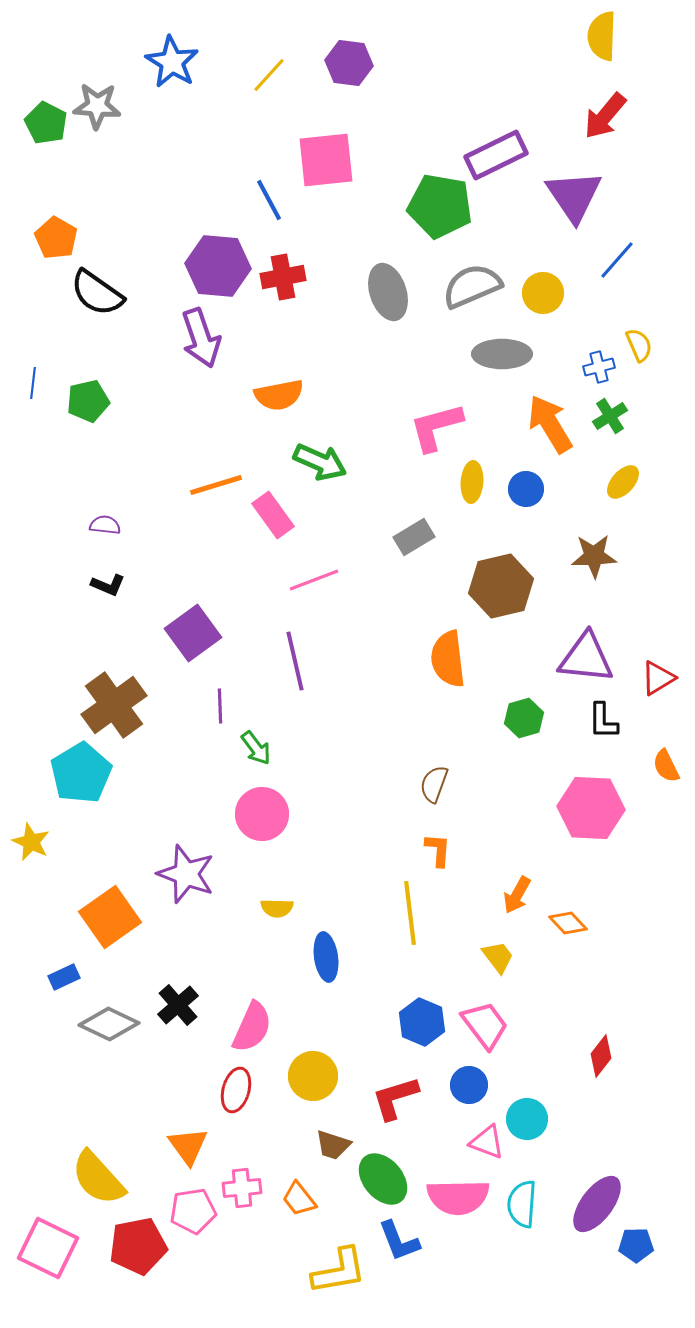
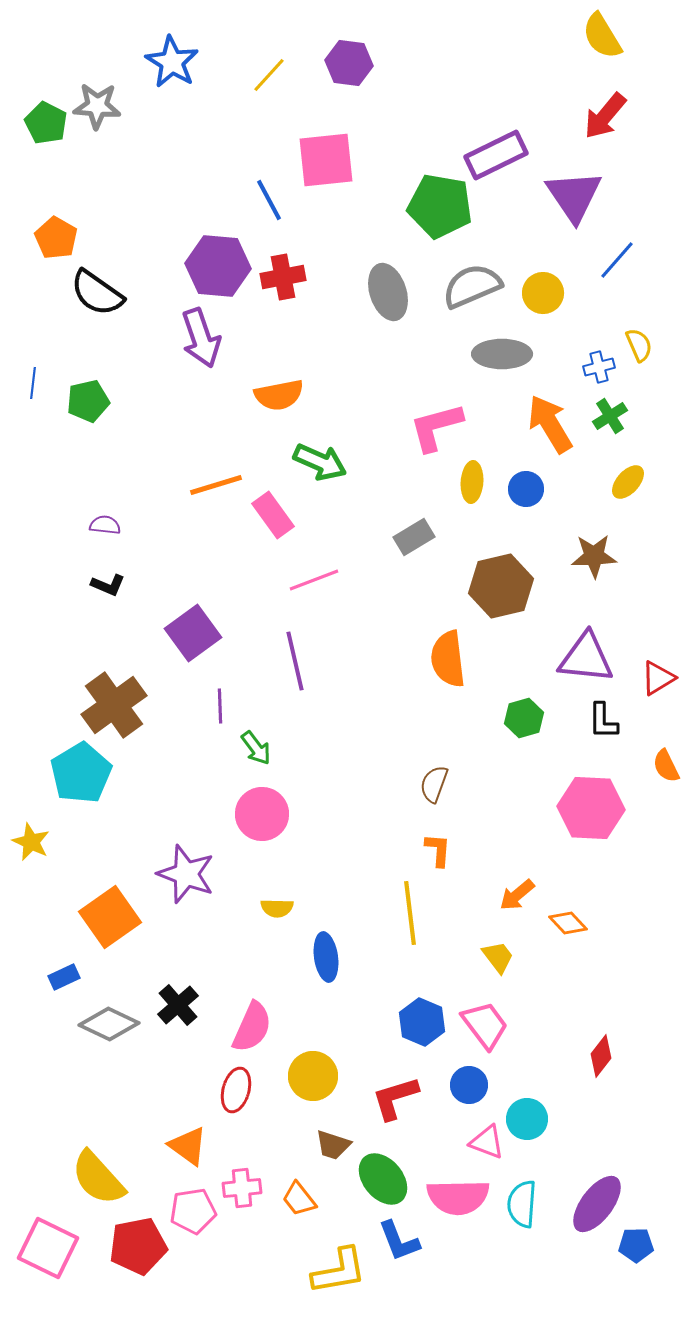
yellow semicircle at (602, 36): rotated 33 degrees counterclockwise
yellow ellipse at (623, 482): moved 5 px right
orange arrow at (517, 895): rotated 21 degrees clockwise
orange triangle at (188, 1146): rotated 18 degrees counterclockwise
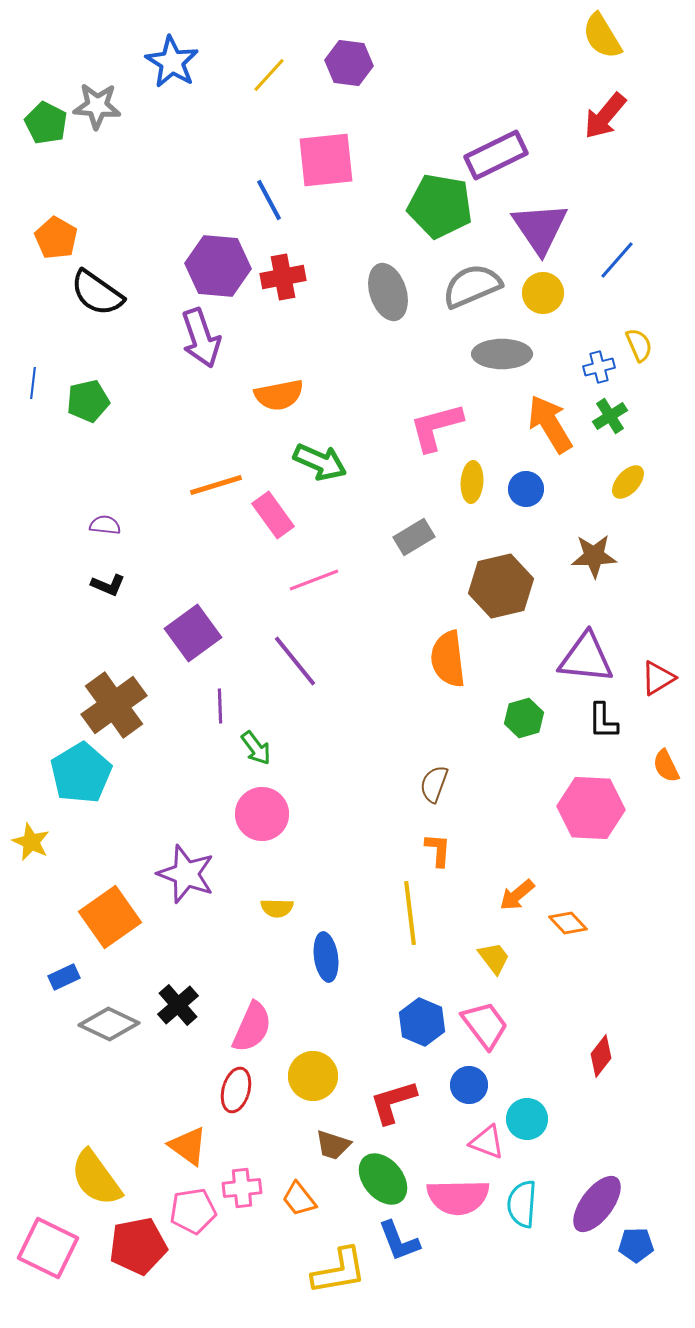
purple triangle at (574, 196): moved 34 px left, 32 px down
purple line at (295, 661): rotated 26 degrees counterclockwise
yellow trapezoid at (498, 957): moved 4 px left, 1 px down
red L-shape at (395, 1098): moved 2 px left, 4 px down
yellow semicircle at (98, 1178): moved 2 px left; rotated 6 degrees clockwise
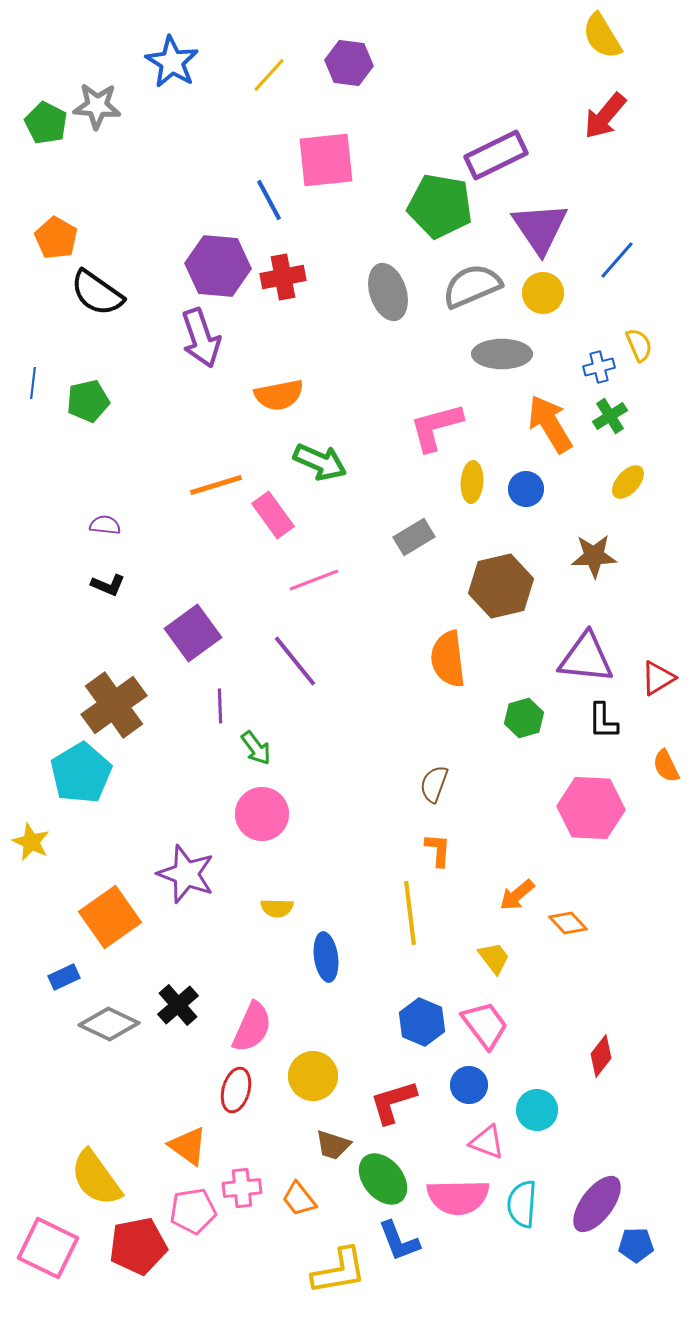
cyan circle at (527, 1119): moved 10 px right, 9 px up
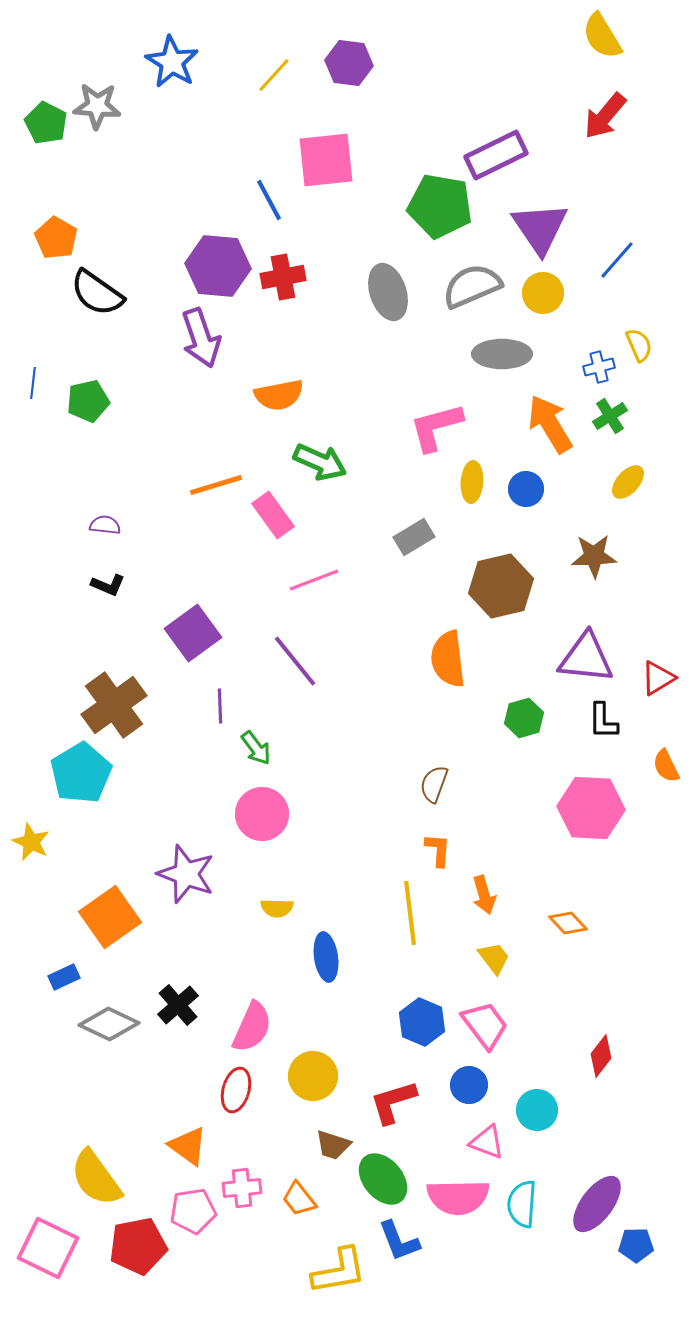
yellow line at (269, 75): moved 5 px right
orange arrow at (517, 895): moved 33 px left; rotated 66 degrees counterclockwise
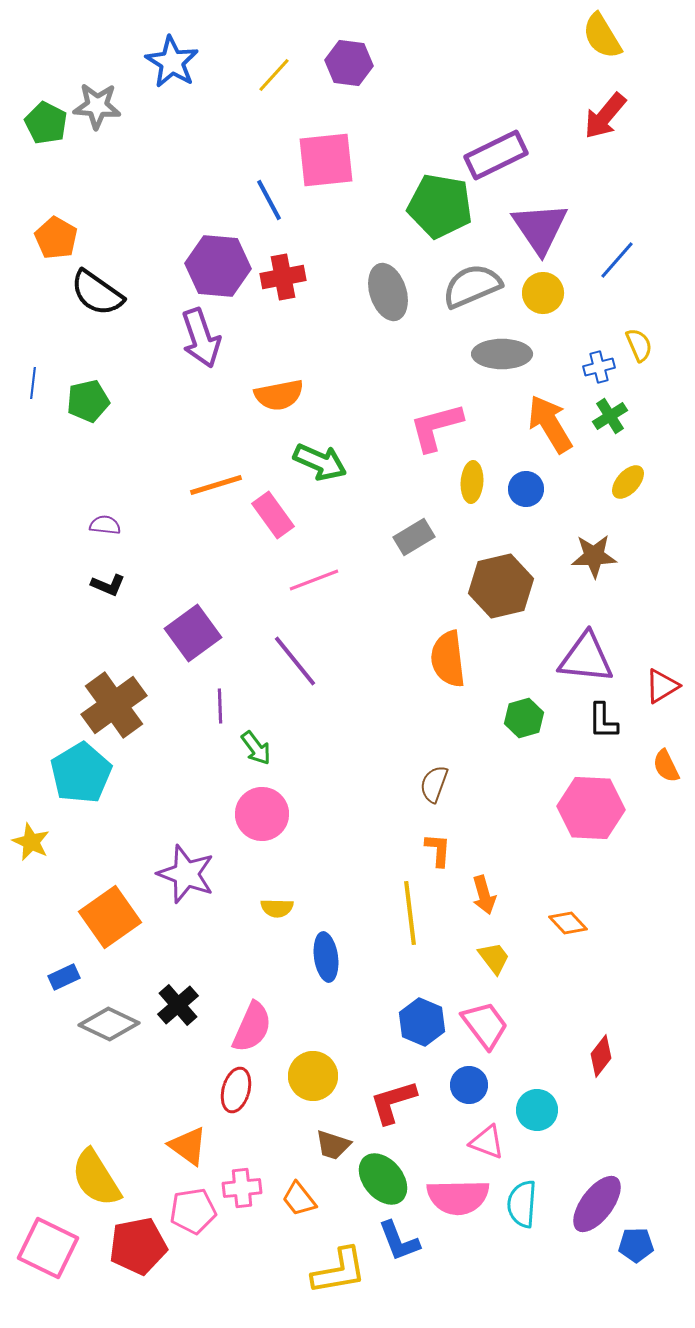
red triangle at (658, 678): moved 4 px right, 8 px down
yellow semicircle at (96, 1178): rotated 4 degrees clockwise
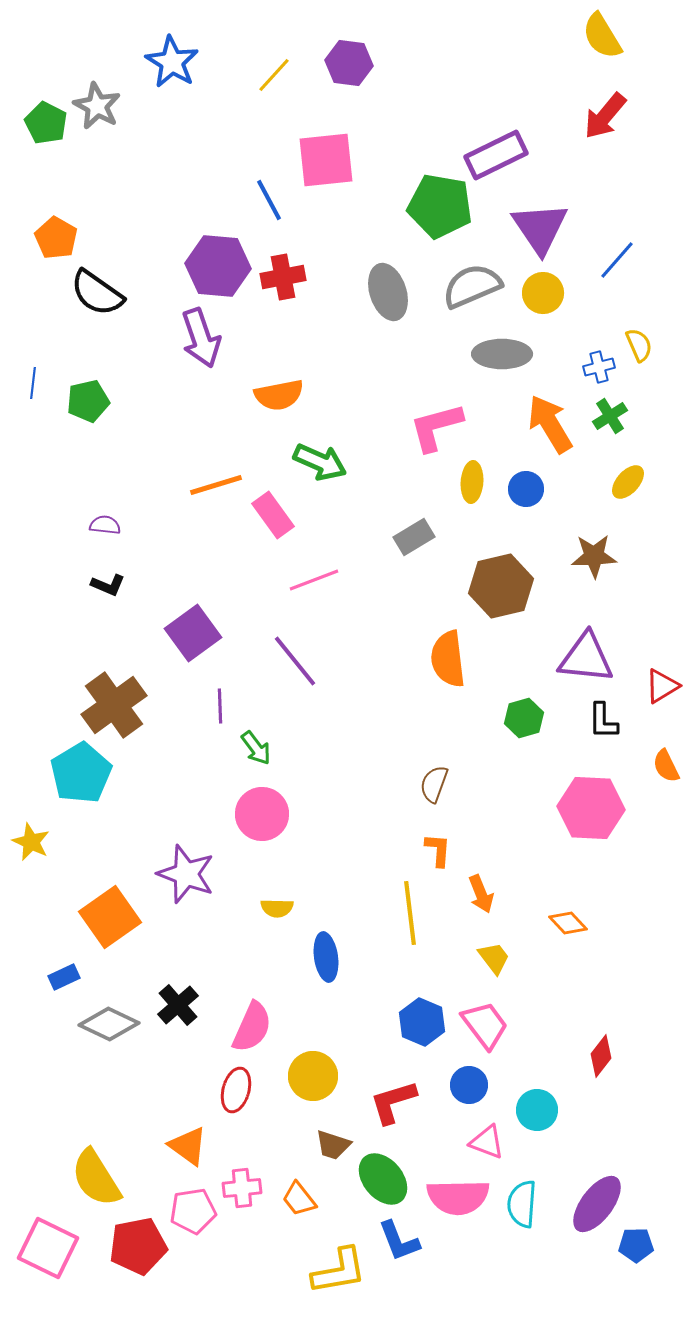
gray star at (97, 106): rotated 24 degrees clockwise
orange arrow at (484, 895): moved 3 px left, 1 px up; rotated 6 degrees counterclockwise
